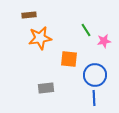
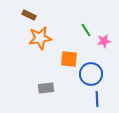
brown rectangle: rotated 32 degrees clockwise
blue circle: moved 4 px left, 1 px up
blue line: moved 3 px right, 1 px down
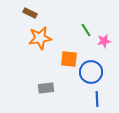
brown rectangle: moved 1 px right, 2 px up
blue circle: moved 2 px up
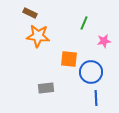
green line: moved 2 px left, 7 px up; rotated 56 degrees clockwise
orange star: moved 2 px left, 2 px up; rotated 15 degrees clockwise
blue line: moved 1 px left, 1 px up
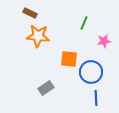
gray rectangle: rotated 28 degrees counterclockwise
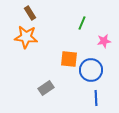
brown rectangle: rotated 32 degrees clockwise
green line: moved 2 px left
orange star: moved 12 px left, 1 px down
blue circle: moved 2 px up
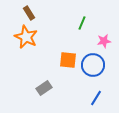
brown rectangle: moved 1 px left
orange star: rotated 20 degrees clockwise
orange square: moved 1 px left, 1 px down
blue circle: moved 2 px right, 5 px up
gray rectangle: moved 2 px left
blue line: rotated 35 degrees clockwise
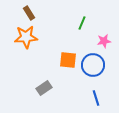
orange star: rotated 30 degrees counterclockwise
blue line: rotated 49 degrees counterclockwise
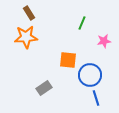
blue circle: moved 3 px left, 10 px down
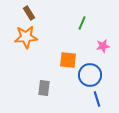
pink star: moved 1 px left, 5 px down
gray rectangle: rotated 49 degrees counterclockwise
blue line: moved 1 px right, 1 px down
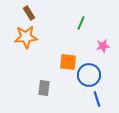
green line: moved 1 px left
orange square: moved 2 px down
blue circle: moved 1 px left
